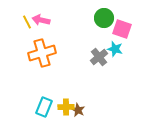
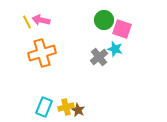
green circle: moved 2 px down
yellow cross: rotated 14 degrees counterclockwise
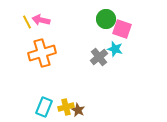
green circle: moved 2 px right, 1 px up
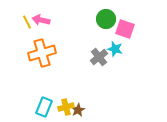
pink square: moved 3 px right
brown star: rotated 16 degrees clockwise
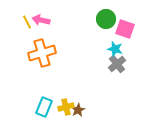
gray cross: moved 18 px right, 7 px down
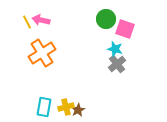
orange cross: rotated 16 degrees counterclockwise
cyan rectangle: rotated 12 degrees counterclockwise
